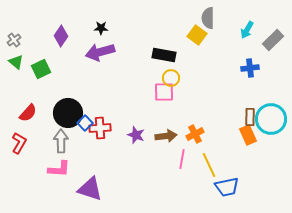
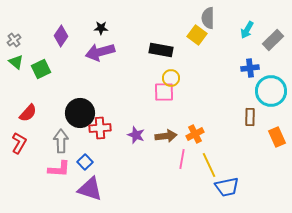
black rectangle: moved 3 px left, 5 px up
black circle: moved 12 px right
cyan circle: moved 28 px up
blue square: moved 39 px down
orange rectangle: moved 29 px right, 2 px down
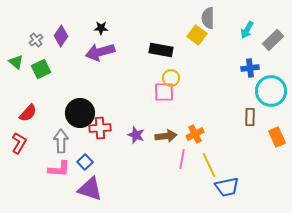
gray cross: moved 22 px right
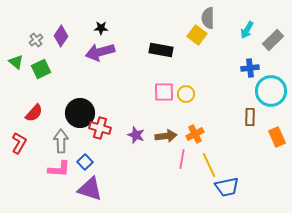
yellow circle: moved 15 px right, 16 px down
red semicircle: moved 6 px right
red cross: rotated 20 degrees clockwise
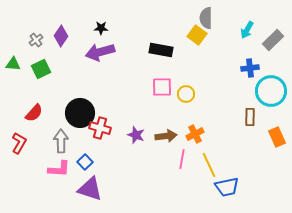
gray semicircle: moved 2 px left
green triangle: moved 3 px left, 2 px down; rotated 35 degrees counterclockwise
pink square: moved 2 px left, 5 px up
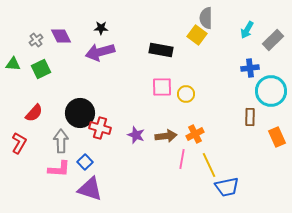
purple diamond: rotated 60 degrees counterclockwise
